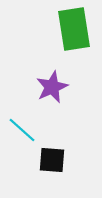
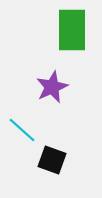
green rectangle: moved 2 px left, 1 px down; rotated 9 degrees clockwise
black square: rotated 16 degrees clockwise
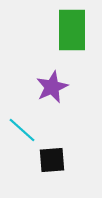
black square: rotated 24 degrees counterclockwise
